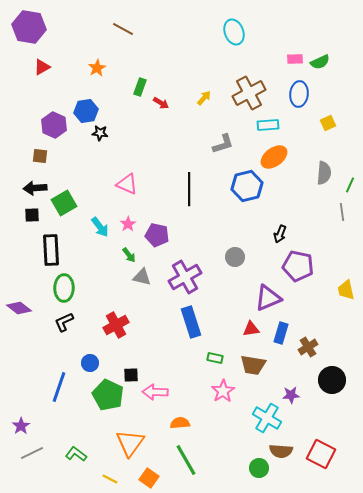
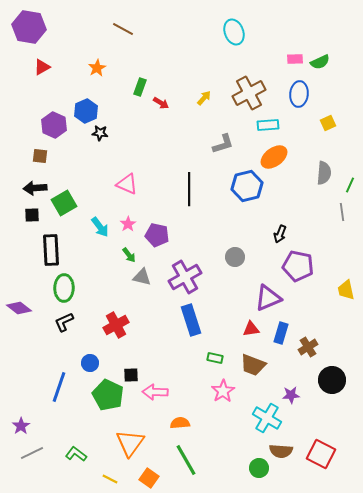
blue hexagon at (86, 111): rotated 15 degrees counterclockwise
blue rectangle at (191, 322): moved 2 px up
brown trapezoid at (253, 365): rotated 12 degrees clockwise
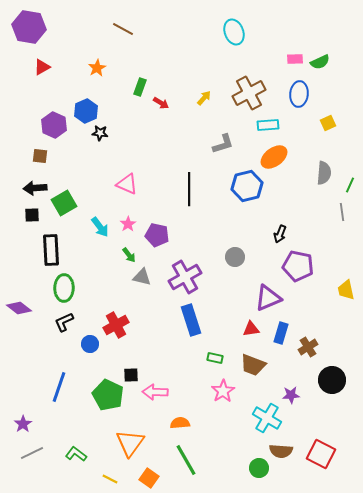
blue circle at (90, 363): moved 19 px up
purple star at (21, 426): moved 2 px right, 2 px up
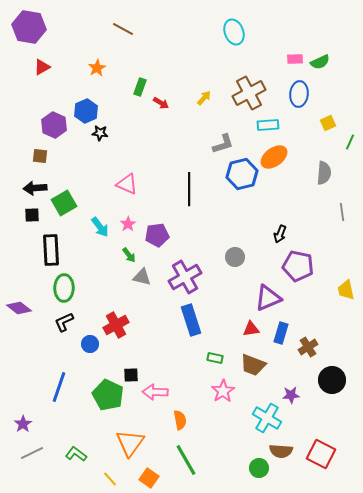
green line at (350, 185): moved 43 px up
blue hexagon at (247, 186): moved 5 px left, 12 px up
purple pentagon at (157, 235): rotated 20 degrees counterclockwise
orange semicircle at (180, 423): moved 3 px up; rotated 84 degrees clockwise
yellow line at (110, 479): rotated 21 degrees clockwise
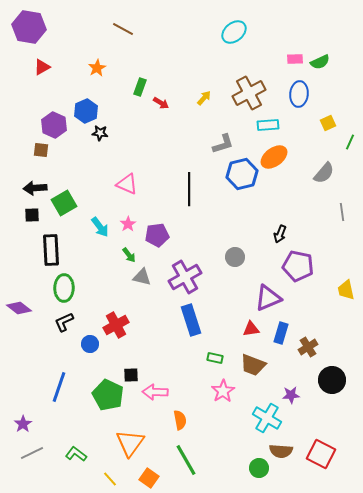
cyan ellipse at (234, 32): rotated 70 degrees clockwise
brown square at (40, 156): moved 1 px right, 6 px up
gray semicircle at (324, 173): rotated 35 degrees clockwise
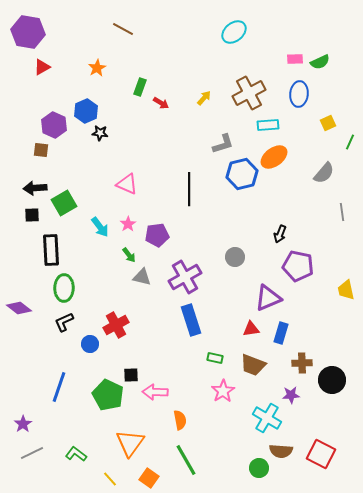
purple hexagon at (29, 27): moved 1 px left, 5 px down
brown cross at (308, 347): moved 6 px left, 16 px down; rotated 30 degrees clockwise
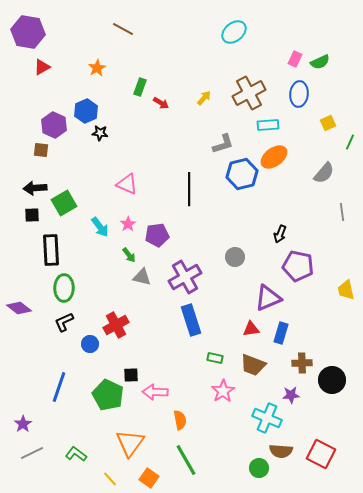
pink rectangle at (295, 59): rotated 63 degrees counterclockwise
cyan cross at (267, 418): rotated 8 degrees counterclockwise
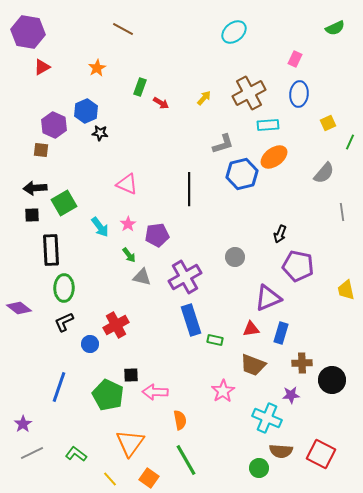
green semicircle at (320, 62): moved 15 px right, 34 px up
green rectangle at (215, 358): moved 18 px up
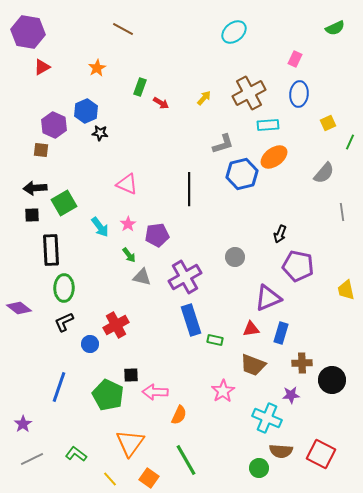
orange semicircle at (180, 420): moved 1 px left, 5 px up; rotated 36 degrees clockwise
gray line at (32, 453): moved 6 px down
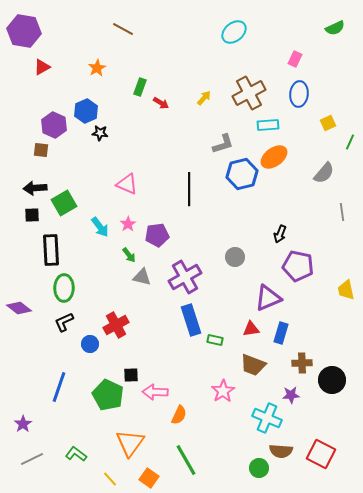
purple hexagon at (28, 32): moved 4 px left, 1 px up
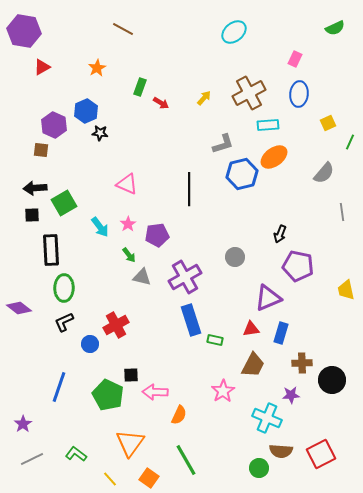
brown trapezoid at (253, 365): rotated 84 degrees counterclockwise
red square at (321, 454): rotated 36 degrees clockwise
